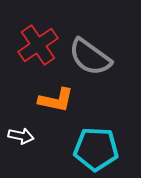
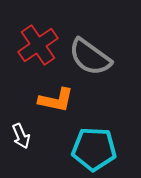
white arrow: rotated 55 degrees clockwise
cyan pentagon: moved 2 px left
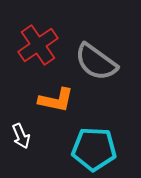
gray semicircle: moved 6 px right, 5 px down
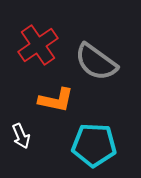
cyan pentagon: moved 4 px up
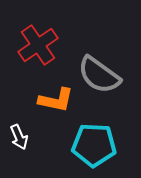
gray semicircle: moved 3 px right, 13 px down
white arrow: moved 2 px left, 1 px down
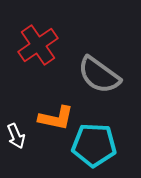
orange L-shape: moved 18 px down
white arrow: moved 3 px left, 1 px up
